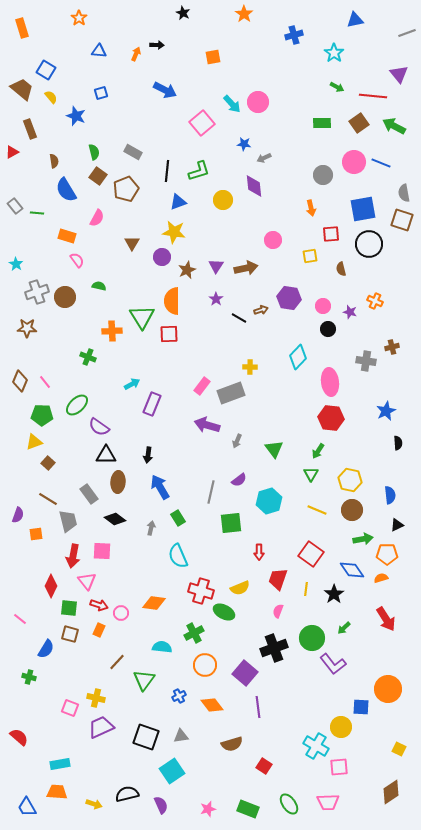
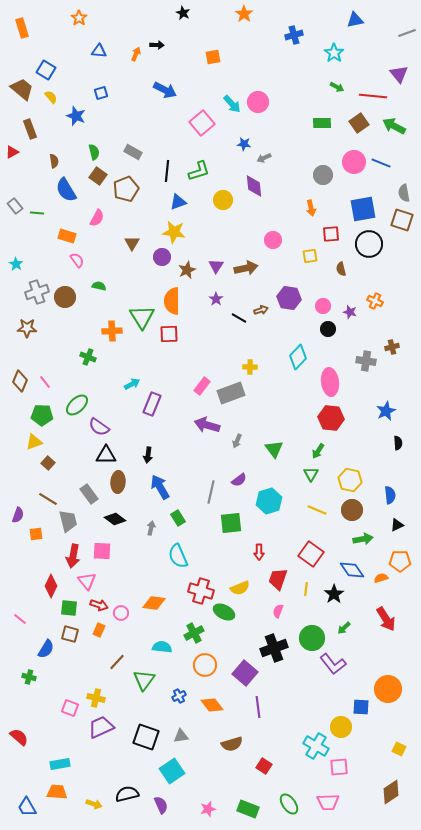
orange pentagon at (387, 554): moved 13 px right, 7 px down
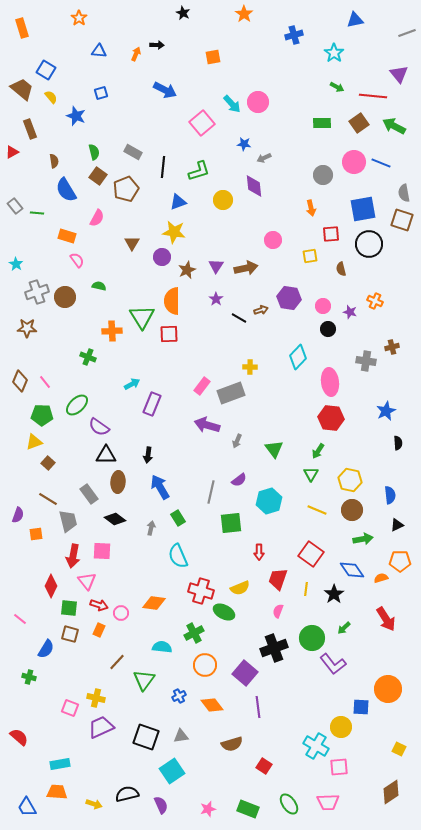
black line at (167, 171): moved 4 px left, 4 px up
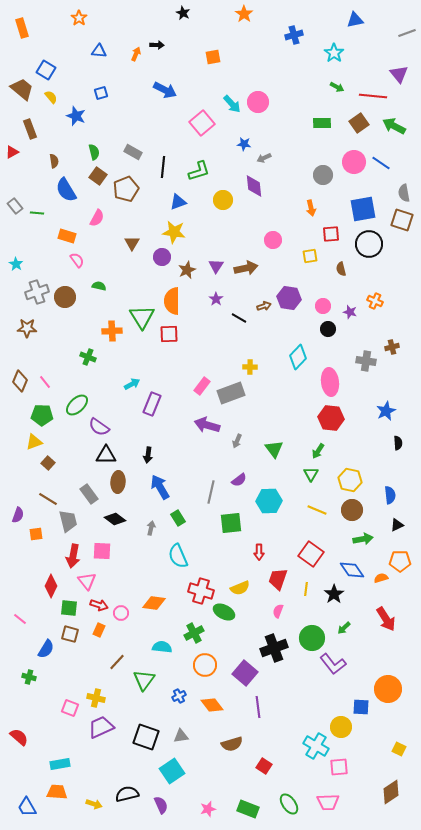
blue line at (381, 163): rotated 12 degrees clockwise
brown arrow at (261, 310): moved 3 px right, 4 px up
cyan hexagon at (269, 501): rotated 15 degrees clockwise
